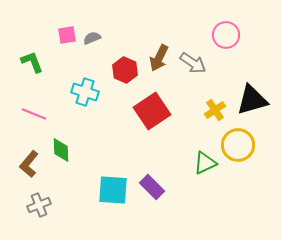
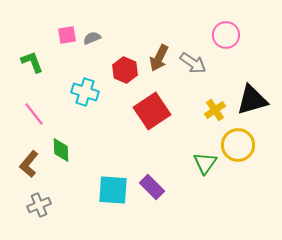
pink line: rotated 30 degrees clockwise
green triangle: rotated 30 degrees counterclockwise
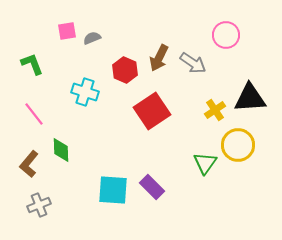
pink square: moved 4 px up
green L-shape: moved 2 px down
black triangle: moved 2 px left, 2 px up; rotated 12 degrees clockwise
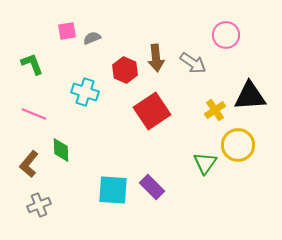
brown arrow: moved 3 px left; rotated 32 degrees counterclockwise
black triangle: moved 2 px up
pink line: rotated 30 degrees counterclockwise
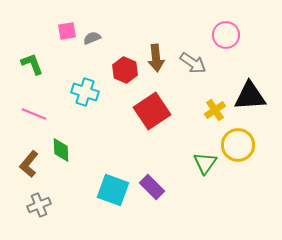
cyan square: rotated 16 degrees clockwise
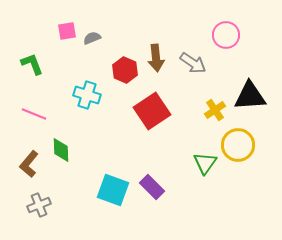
cyan cross: moved 2 px right, 3 px down
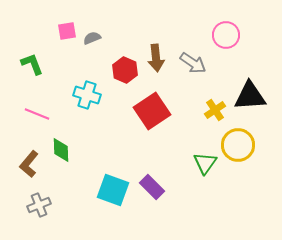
pink line: moved 3 px right
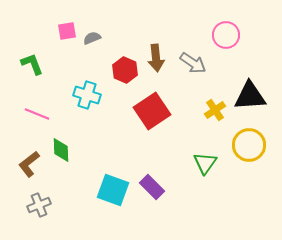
yellow circle: moved 11 px right
brown L-shape: rotated 12 degrees clockwise
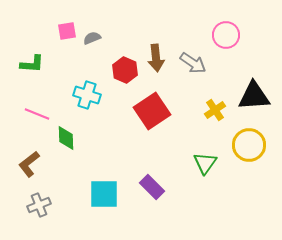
green L-shape: rotated 115 degrees clockwise
black triangle: moved 4 px right
green diamond: moved 5 px right, 12 px up
cyan square: moved 9 px left, 4 px down; rotated 20 degrees counterclockwise
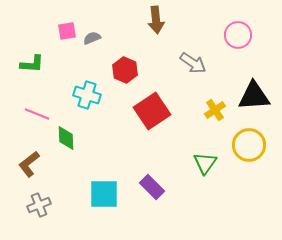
pink circle: moved 12 px right
brown arrow: moved 38 px up
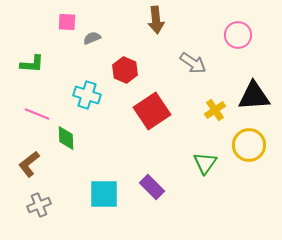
pink square: moved 9 px up; rotated 12 degrees clockwise
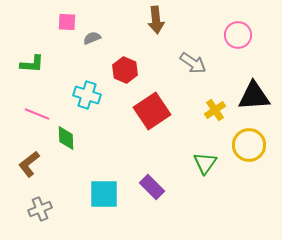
gray cross: moved 1 px right, 4 px down
